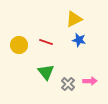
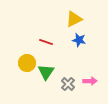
yellow circle: moved 8 px right, 18 px down
green triangle: rotated 12 degrees clockwise
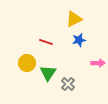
blue star: rotated 24 degrees counterclockwise
green triangle: moved 2 px right, 1 px down
pink arrow: moved 8 px right, 18 px up
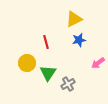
red line: rotated 56 degrees clockwise
pink arrow: rotated 144 degrees clockwise
gray cross: rotated 16 degrees clockwise
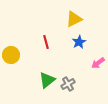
blue star: moved 2 px down; rotated 16 degrees counterclockwise
yellow circle: moved 16 px left, 8 px up
green triangle: moved 1 px left, 7 px down; rotated 18 degrees clockwise
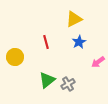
yellow circle: moved 4 px right, 2 px down
pink arrow: moved 1 px up
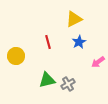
red line: moved 2 px right
yellow circle: moved 1 px right, 1 px up
green triangle: rotated 24 degrees clockwise
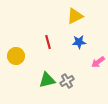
yellow triangle: moved 1 px right, 3 px up
blue star: rotated 24 degrees clockwise
gray cross: moved 1 px left, 3 px up
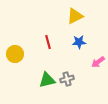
yellow circle: moved 1 px left, 2 px up
gray cross: moved 2 px up; rotated 16 degrees clockwise
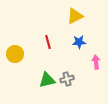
pink arrow: moved 2 px left; rotated 120 degrees clockwise
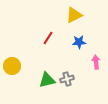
yellow triangle: moved 1 px left, 1 px up
red line: moved 4 px up; rotated 48 degrees clockwise
yellow circle: moved 3 px left, 12 px down
